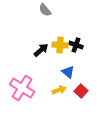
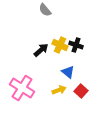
yellow cross: rotated 21 degrees clockwise
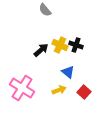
red square: moved 3 px right, 1 px down
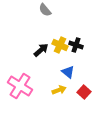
pink cross: moved 2 px left, 2 px up
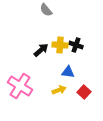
gray semicircle: moved 1 px right
yellow cross: rotated 21 degrees counterclockwise
blue triangle: rotated 32 degrees counterclockwise
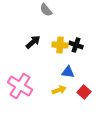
black arrow: moved 8 px left, 8 px up
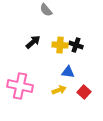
pink cross: rotated 20 degrees counterclockwise
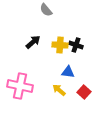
yellow arrow: rotated 120 degrees counterclockwise
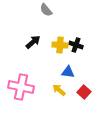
pink cross: moved 1 px right, 1 px down
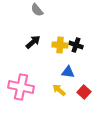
gray semicircle: moved 9 px left
